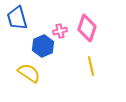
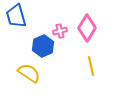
blue trapezoid: moved 1 px left, 2 px up
pink diamond: rotated 12 degrees clockwise
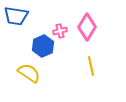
blue trapezoid: rotated 65 degrees counterclockwise
pink diamond: moved 1 px up
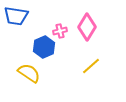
blue hexagon: moved 1 px right, 1 px down
yellow line: rotated 60 degrees clockwise
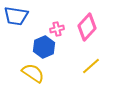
pink diamond: rotated 12 degrees clockwise
pink cross: moved 3 px left, 2 px up
yellow semicircle: moved 4 px right
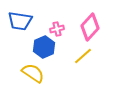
blue trapezoid: moved 4 px right, 5 px down
pink diamond: moved 3 px right
yellow line: moved 8 px left, 10 px up
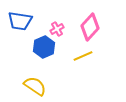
pink cross: rotated 16 degrees counterclockwise
yellow line: rotated 18 degrees clockwise
yellow semicircle: moved 2 px right, 13 px down
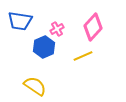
pink diamond: moved 3 px right
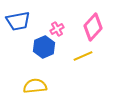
blue trapezoid: moved 2 px left; rotated 20 degrees counterclockwise
yellow semicircle: rotated 40 degrees counterclockwise
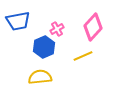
yellow semicircle: moved 5 px right, 9 px up
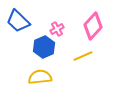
blue trapezoid: rotated 55 degrees clockwise
pink diamond: moved 1 px up
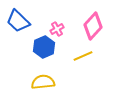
yellow semicircle: moved 3 px right, 5 px down
